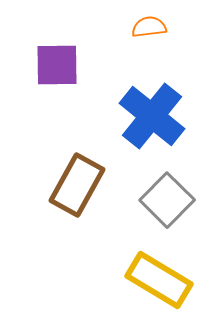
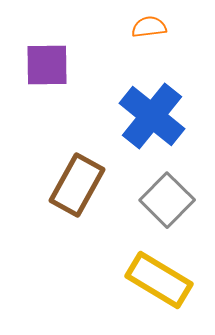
purple square: moved 10 px left
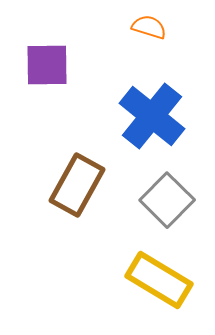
orange semicircle: rotated 24 degrees clockwise
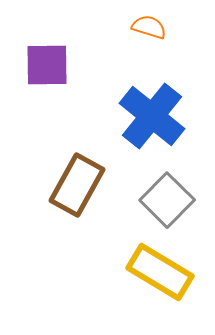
yellow rectangle: moved 1 px right, 8 px up
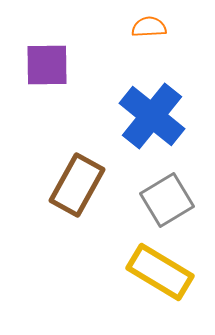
orange semicircle: rotated 20 degrees counterclockwise
gray square: rotated 14 degrees clockwise
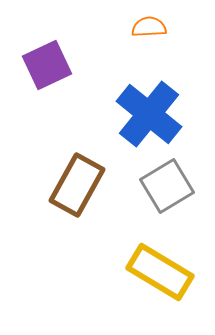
purple square: rotated 24 degrees counterclockwise
blue cross: moved 3 px left, 2 px up
gray square: moved 14 px up
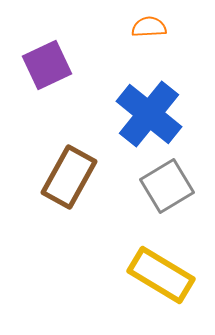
brown rectangle: moved 8 px left, 8 px up
yellow rectangle: moved 1 px right, 3 px down
